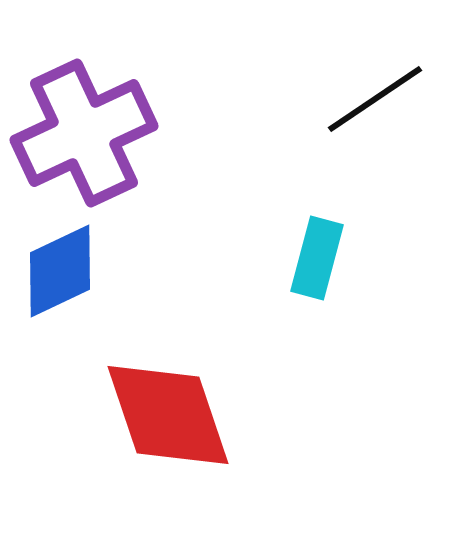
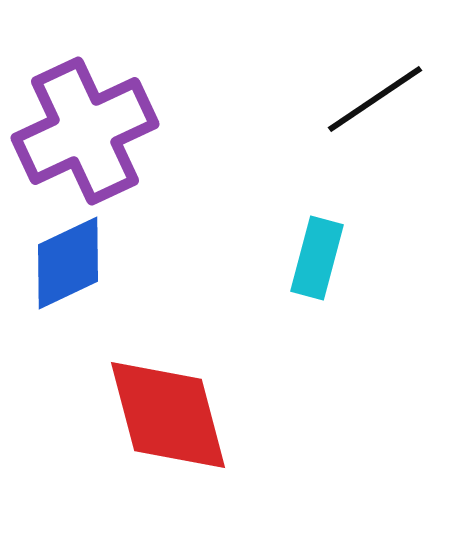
purple cross: moved 1 px right, 2 px up
blue diamond: moved 8 px right, 8 px up
red diamond: rotated 4 degrees clockwise
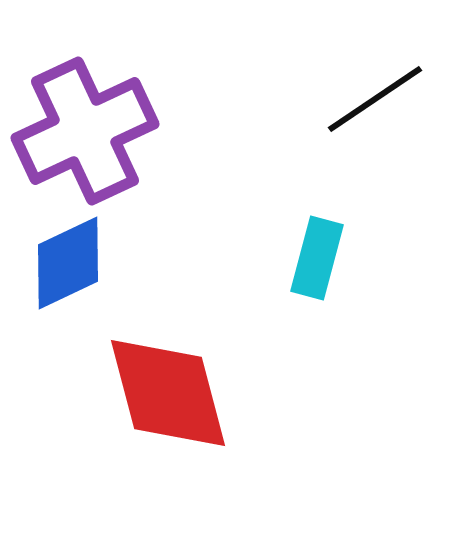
red diamond: moved 22 px up
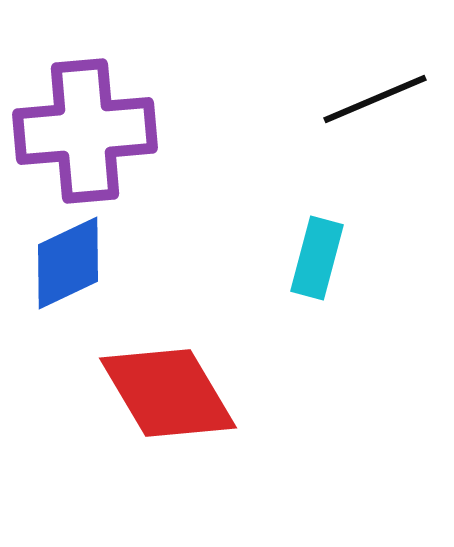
black line: rotated 11 degrees clockwise
purple cross: rotated 20 degrees clockwise
red diamond: rotated 16 degrees counterclockwise
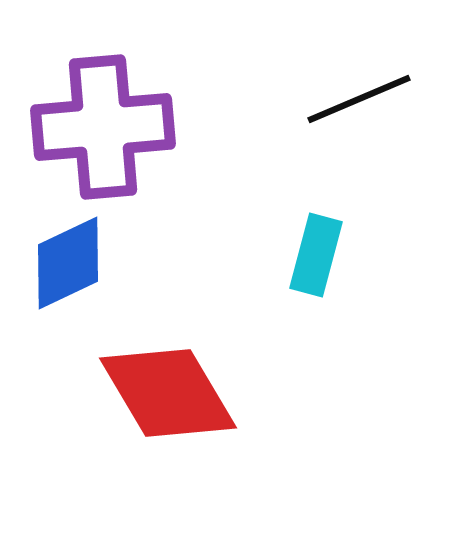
black line: moved 16 px left
purple cross: moved 18 px right, 4 px up
cyan rectangle: moved 1 px left, 3 px up
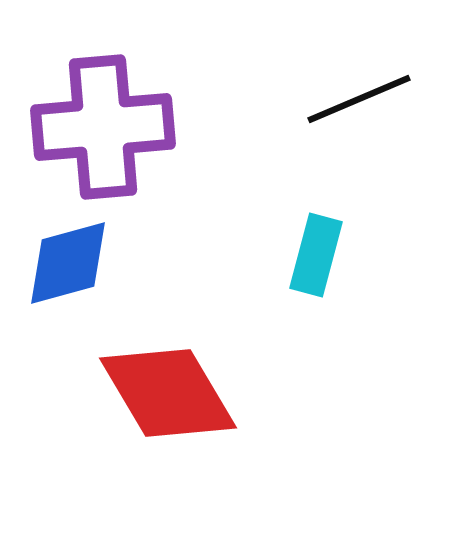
blue diamond: rotated 10 degrees clockwise
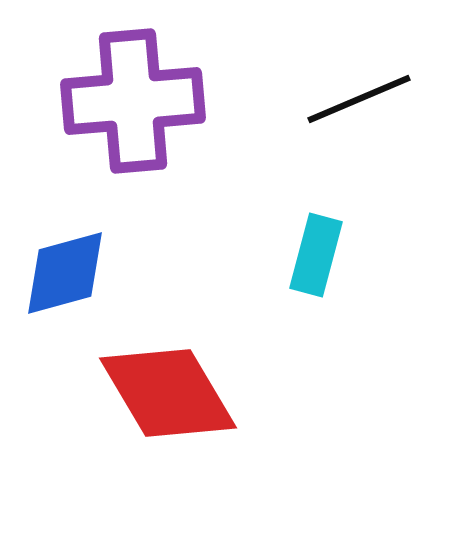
purple cross: moved 30 px right, 26 px up
blue diamond: moved 3 px left, 10 px down
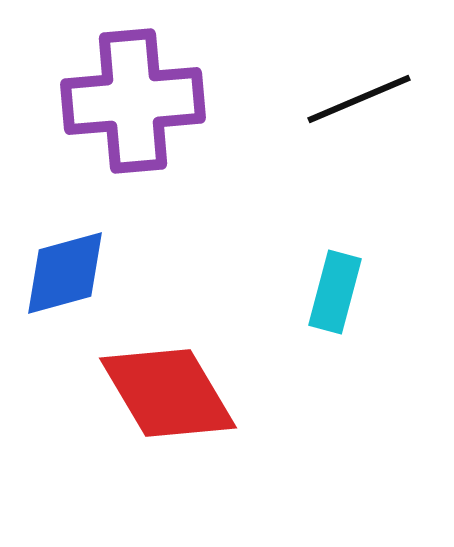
cyan rectangle: moved 19 px right, 37 px down
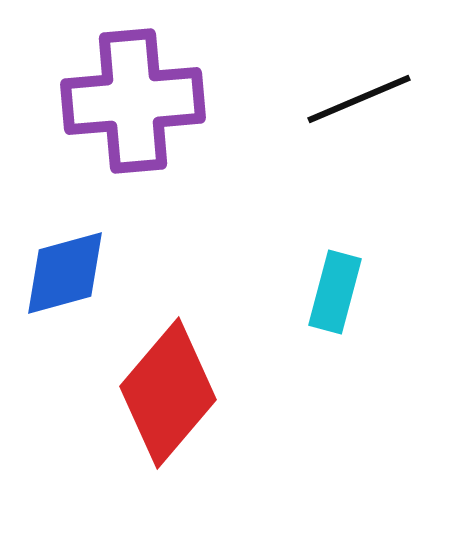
red diamond: rotated 71 degrees clockwise
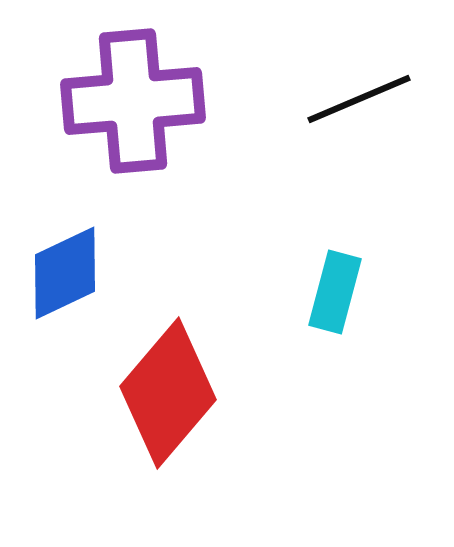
blue diamond: rotated 10 degrees counterclockwise
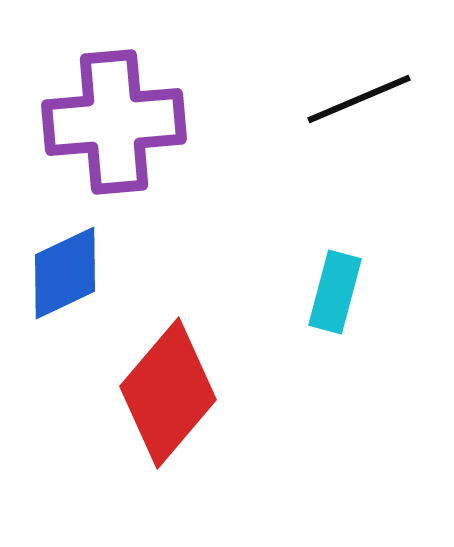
purple cross: moved 19 px left, 21 px down
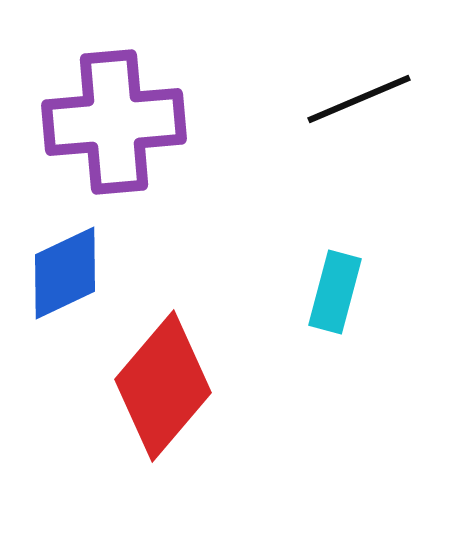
red diamond: moved 5 px left, 7 px up
